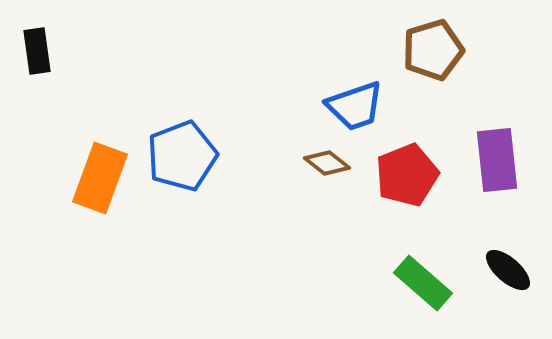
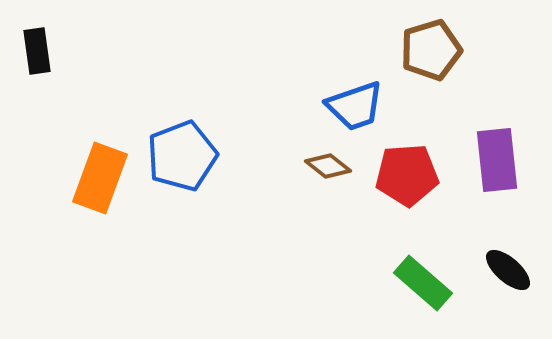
brown pentagon: moved 2 px left
brown diamond: moved 1 px right, 3 px down
red pentagon: rotated 18 degrees clockwise
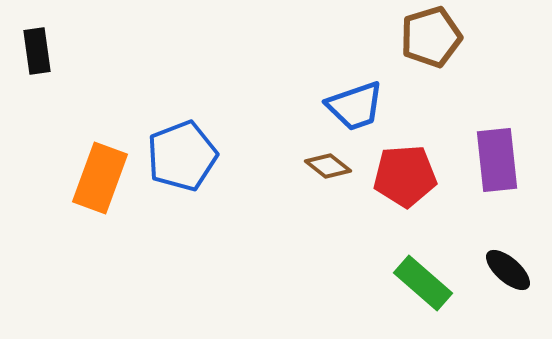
brown pentagon: moved 13 px up
red pentagon: moved 2 px left, 1 px down
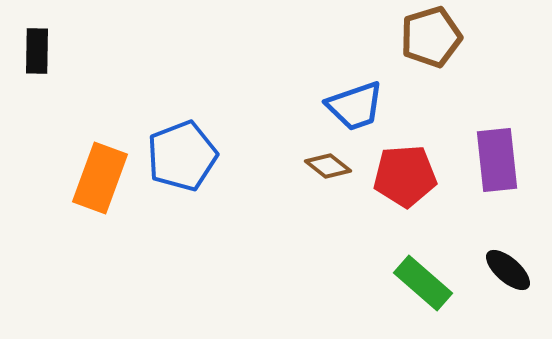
black rectangle: rotated 9 degrees clockwise
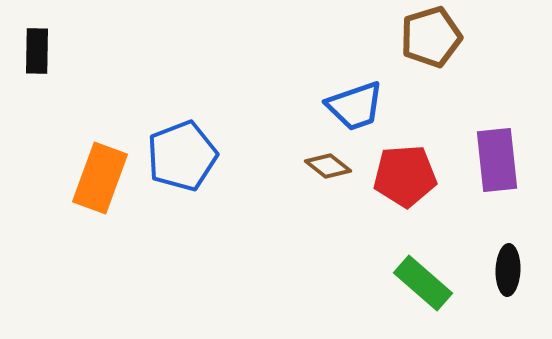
black ellipse: rotated 51 degrees clockwise
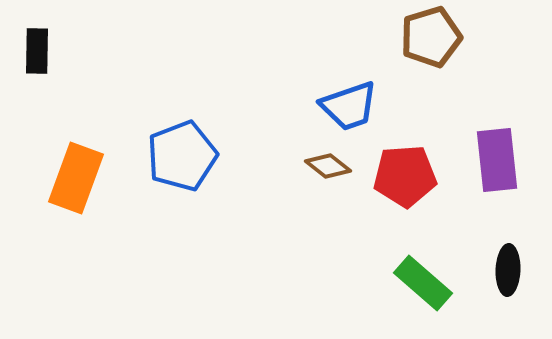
blue trapezoid: moved 6 px left
orange rectangle: moved 24 px left
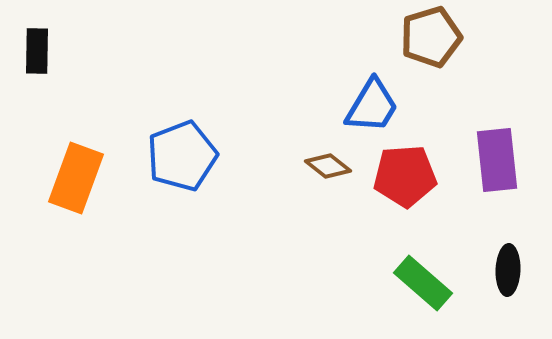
blue trapezoid: moved 23 px right; rotated 40 degrees counterclockwise
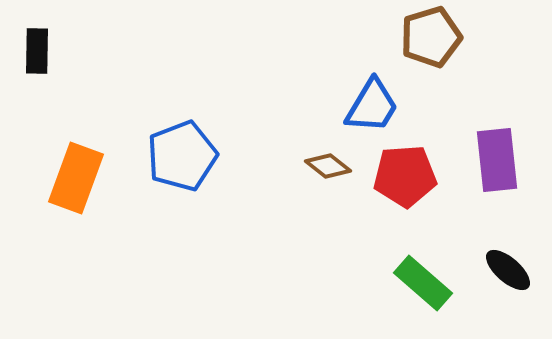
black ellipse: rotated 51 degrees counterclockwise
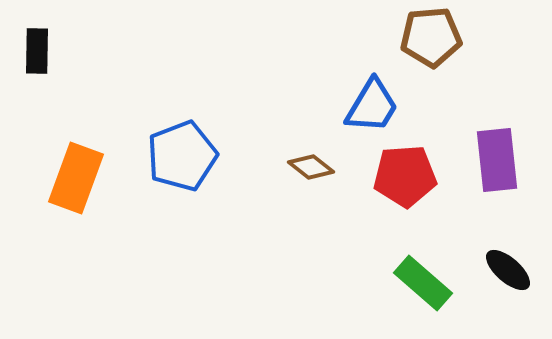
brown pentagon: rotated 12 degrees clockwise
brown diamond: moved 17 px left, 1 px down
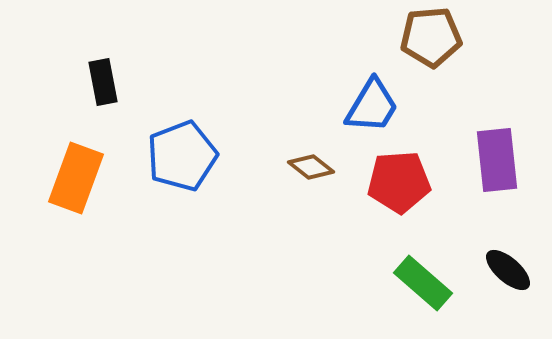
black rectangle: moved 66 px right, 31 px down; rotated 12 degrees counterclockwise
red pentagon: moved 6 px left, 6 px down
